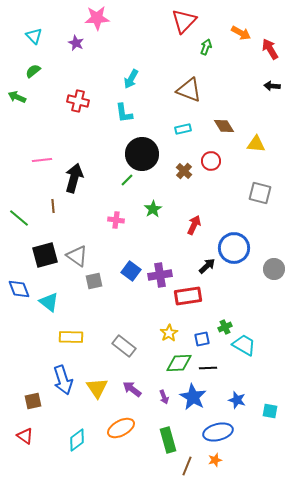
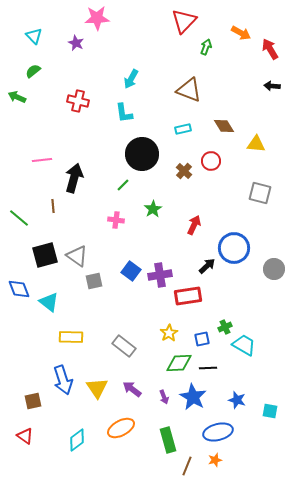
green line at (127, 180): moved 4 px left, 5 px down
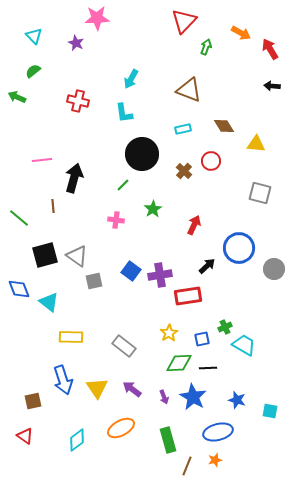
blue circle at (234, 248): moved 5 px right
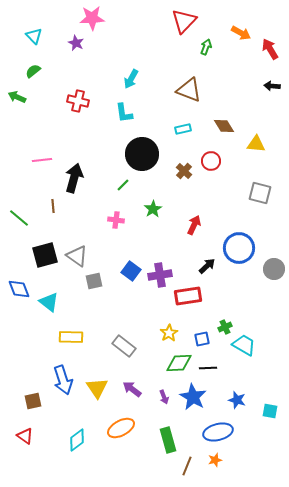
pink star at (97, 18): moved 5 px left
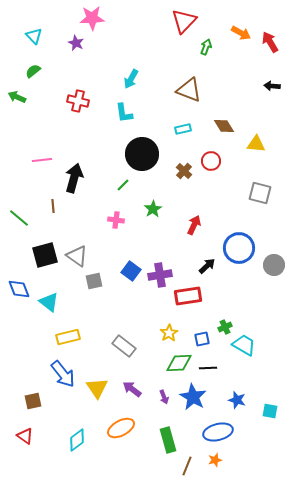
red arrow at (270, 49): moved 7 px up
gray circle at (274, 269): moved 4 px up
yellow rectangle at (71, 337): moved 3 px left; rotated 15 degrees counterclockwise
blue arrow at (63, 380): moved 6 px up; rotated 20 degrees counterclockwise
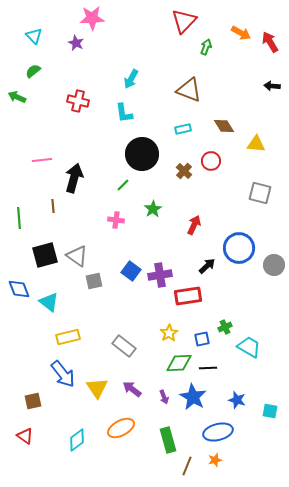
green line at (19, 218): rotated 45 degrees clockwise
cyan trapezoid at (244, 345): moved 5 px right, 2 px down
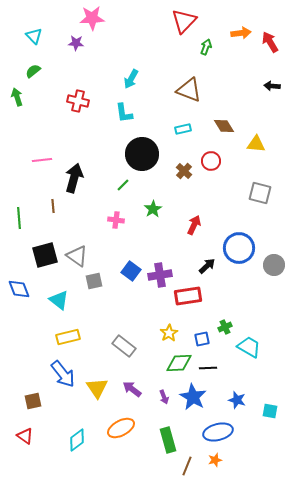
orange arrow at (241, 33): rotated 36 degrees counterclockwise
purple star at (76, 43): rotated 21 degrees counterclockwise
green arrow at (17, 97): rotated 48 degrees clockwise
cyan triangle at (49, 302): moved 10 px right, 2 px up
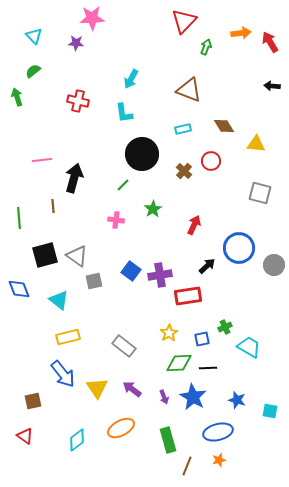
orange star at (215, 460): moved 4 px right
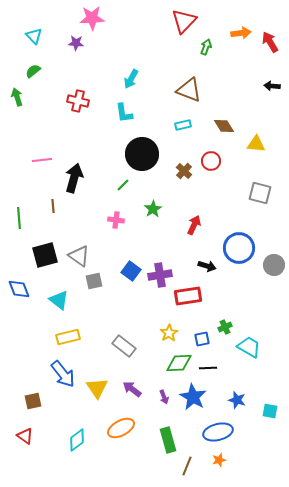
cyan rectangle at (183, 129): moved 4 px up
gray triangle at (77, 256): moved 2 px right
black arrow at (207, 266): rotated 60 degrees clockwise
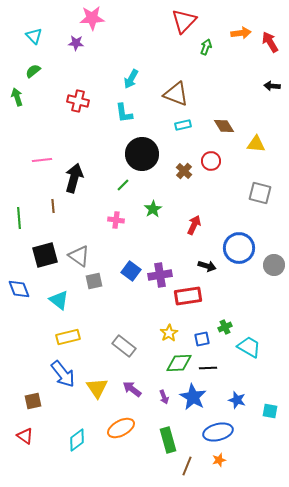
brown triangle at (189, 90): moved 13 px left, 4 px down
